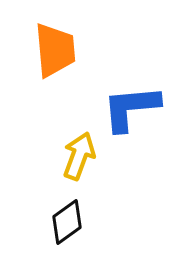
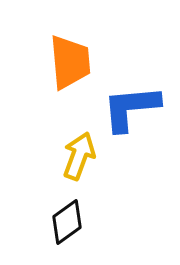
orange trapezoid: moved 15 px right, 12 px down
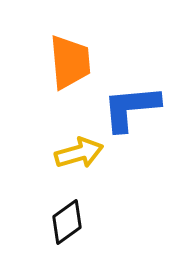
yellow arrow: moved 3 px up; rotated 54 degrees clockwise
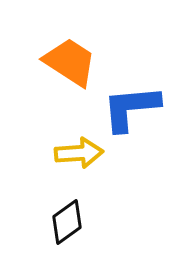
orange trapezoid: rotated 52 degrees counterclockwise
yellow arrow: rotated 12 degrees clockwise
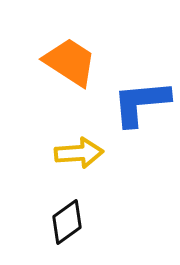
blue L-shape: moved 10 px right, 5 px up
